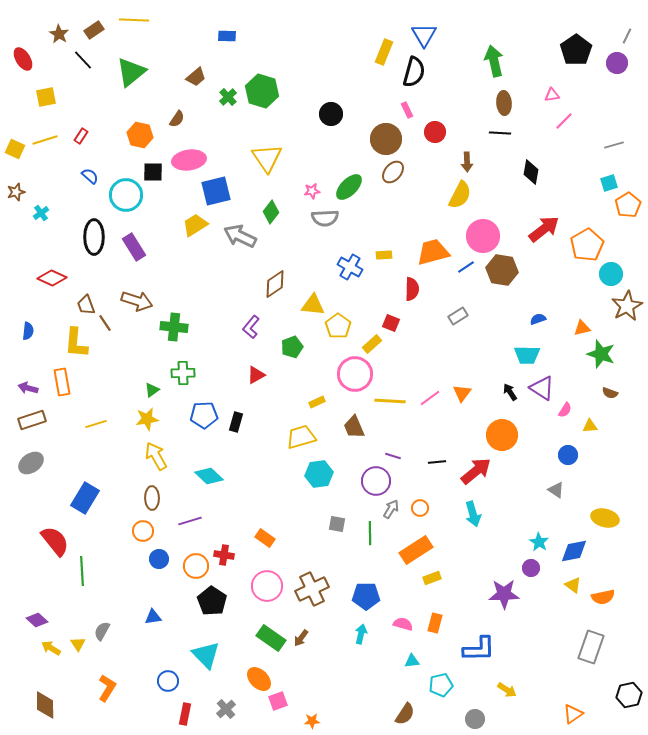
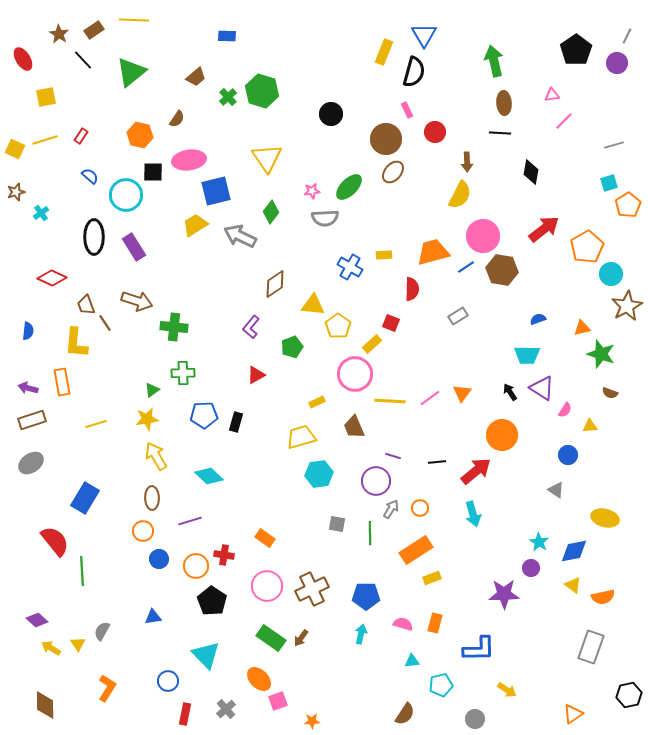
orange pentagon at (587, 245): moved 2 px down
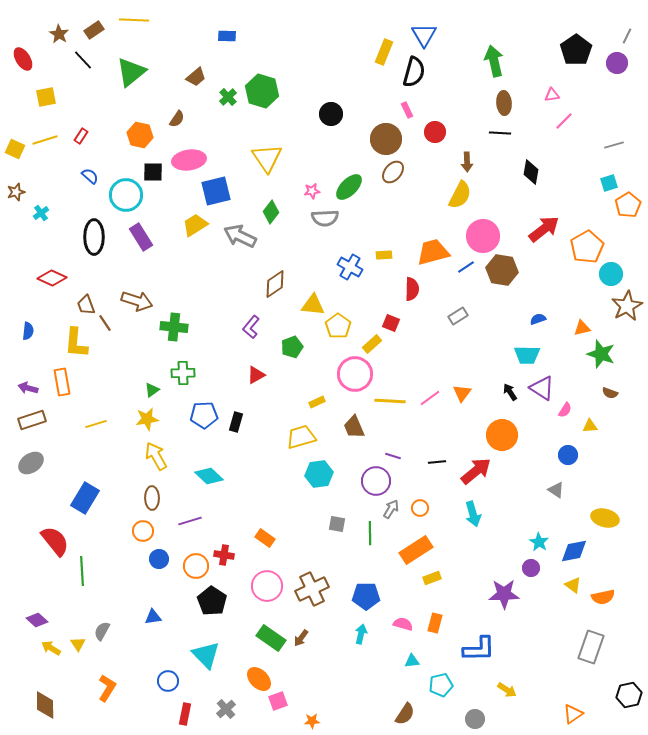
purple rectangle at (134, 247): moved 7 px right, 10 px up
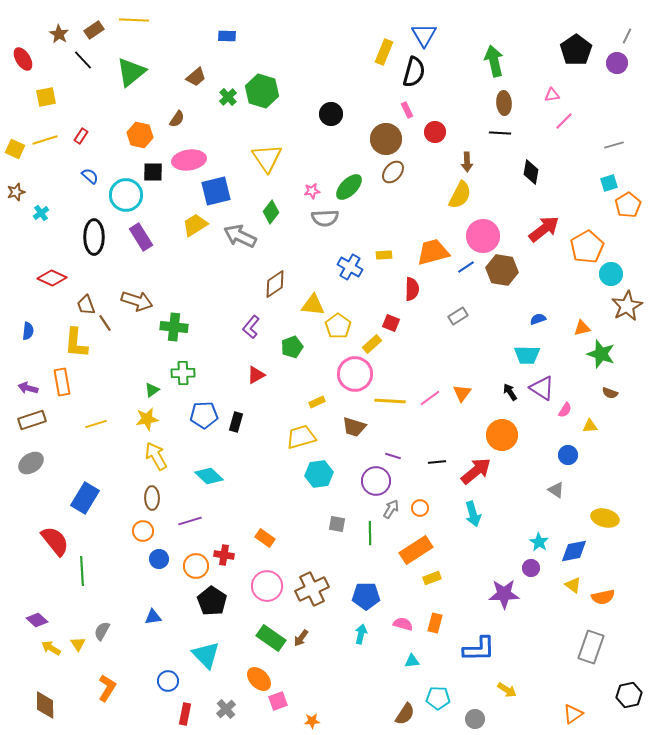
brown trapezoid at (354, 427): rotated 50 degrees counterclockwise
cyan pentagon at (441, 685): moved 3 px left, 13 px down; rotated 15 degrees clockwise
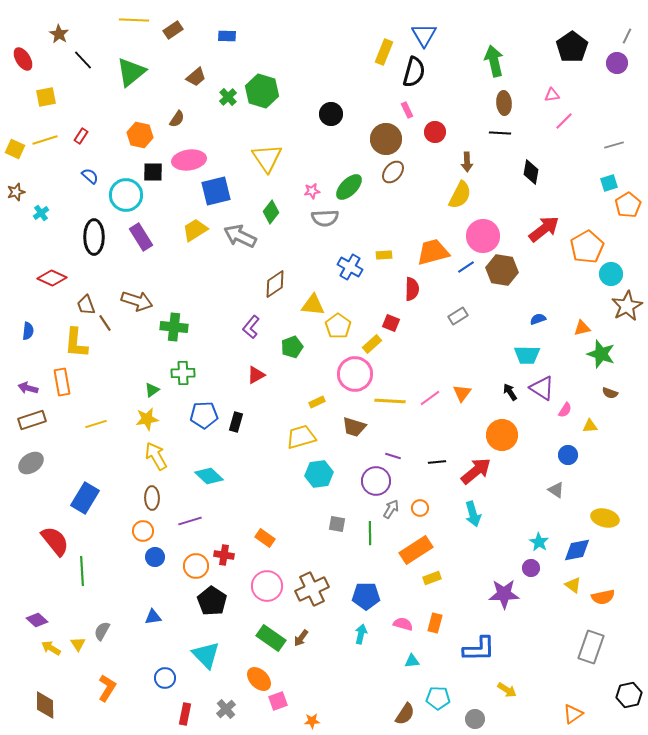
brown rectangle at (94, 30): moved 79 px right
black pentagon at (576, 50): moved 4 px left, 3 px up
yellow trapezoid at (195, 225): moved 5 px down
blue diamond at (574, 551): moved 3 px right, 1 px up
blue circle at (159, 559): moved 4 px left, 2 px up
blue circle at (168, 681): moved 3 px left, 3 px up
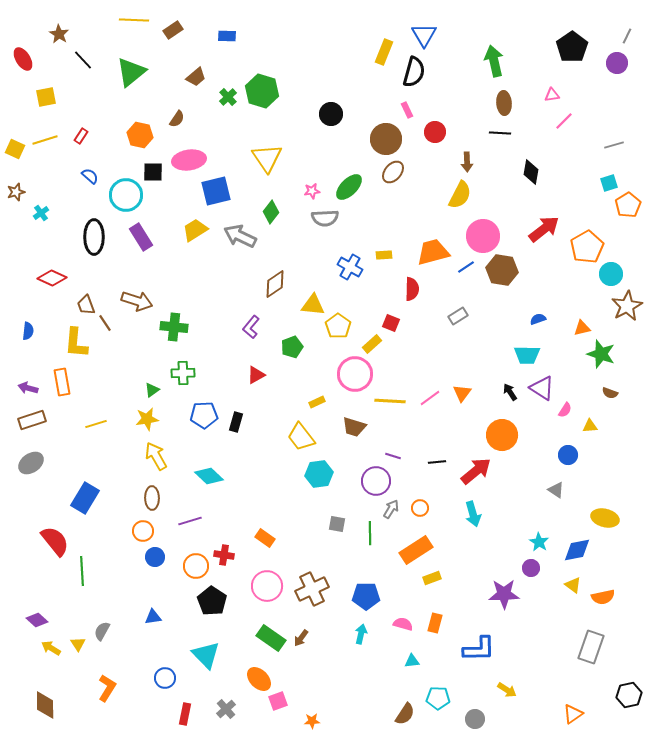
yellow trapezoid at (301, 437): rotated 112 degrees counterclockwise
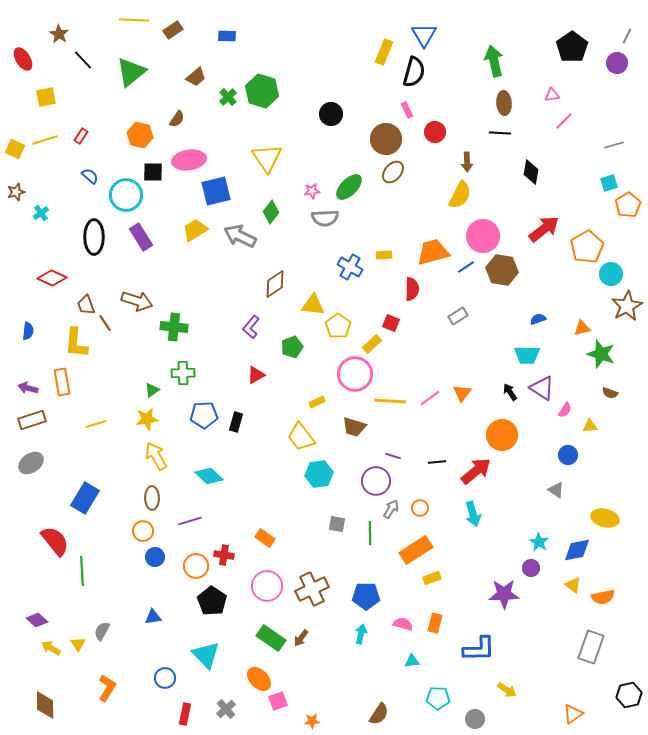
brown semicircle at (405, 714): moved 26 px left
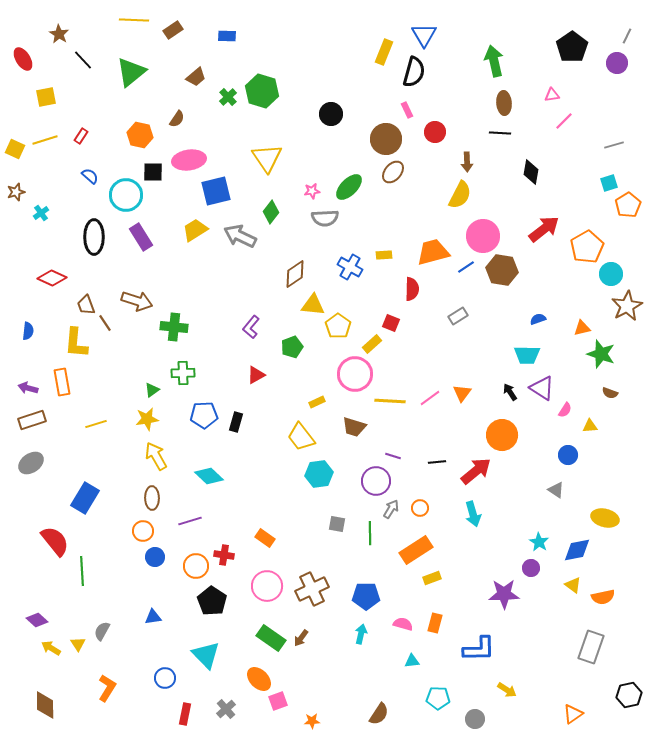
brown diamond at (275, 284): moved 20 px right, 10 px up
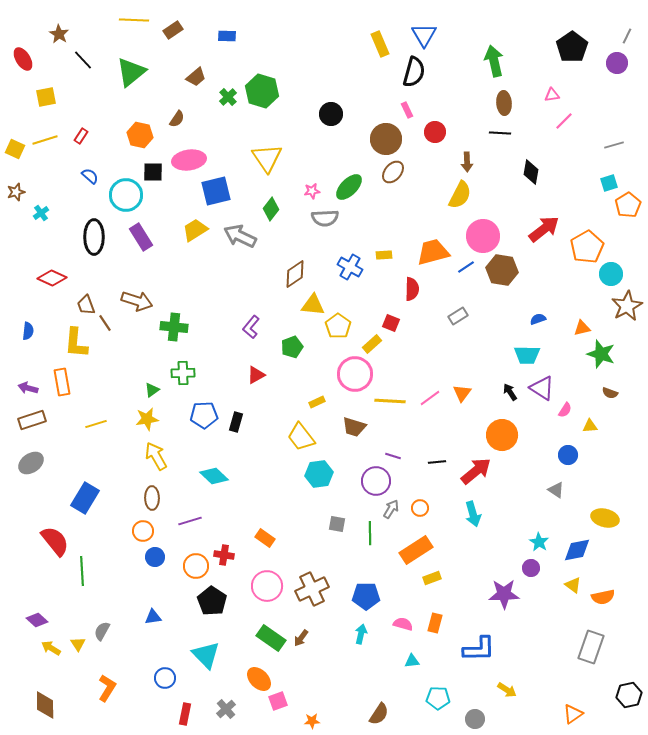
yellow rectangle at (384, 52): moved 4 px left, 8 px up; rotated 45 degrees counterclockwise
green diamond at (271, 212): moved 3 px up
cyan diamond at (209, 476): moved 5 px right
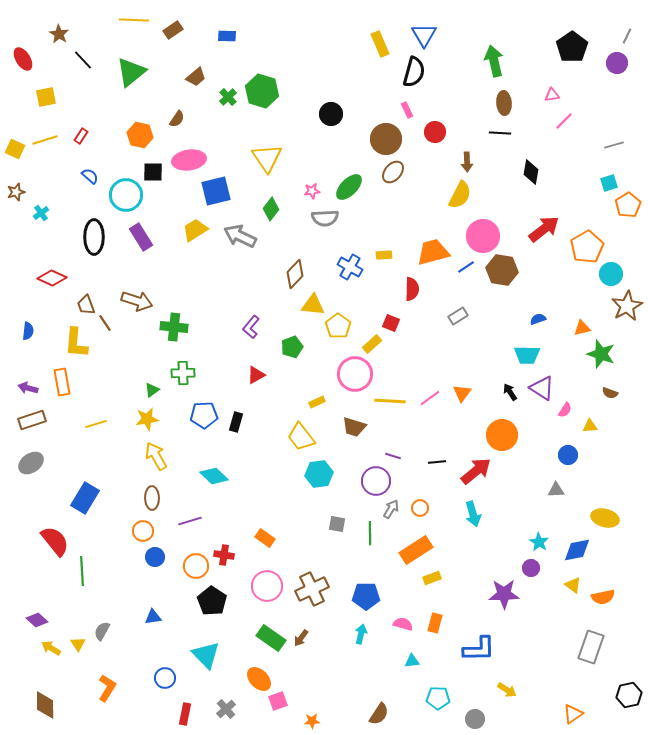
brown diamond at (295, 274): rotated 12 degrees counterclockwise
gray triangle at (556, 490): rotated 36 degrees counterclockwise
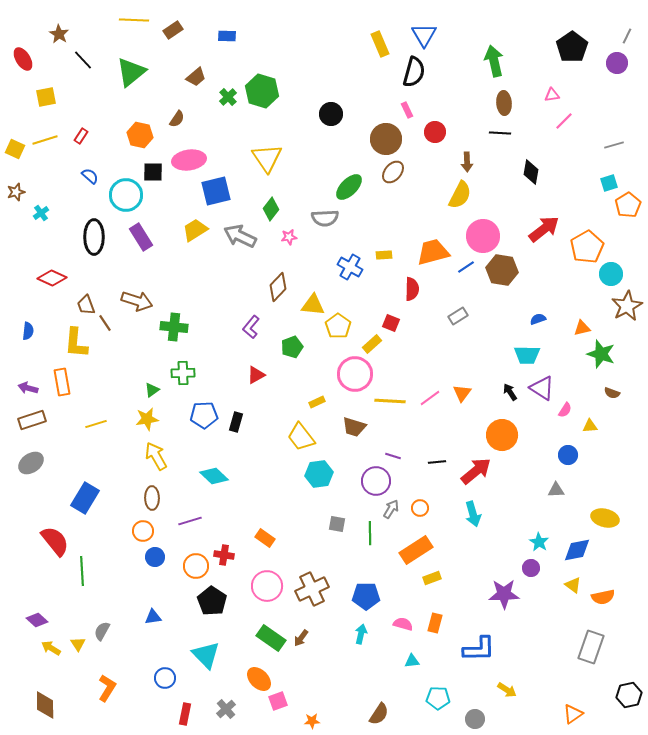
pink star at (312, 191): moved 23 px left, 46 px down
brown diamond at (295, 274): moved 17 px left, 13 px down
brown semicircle at (610, 393): moved 2 px right
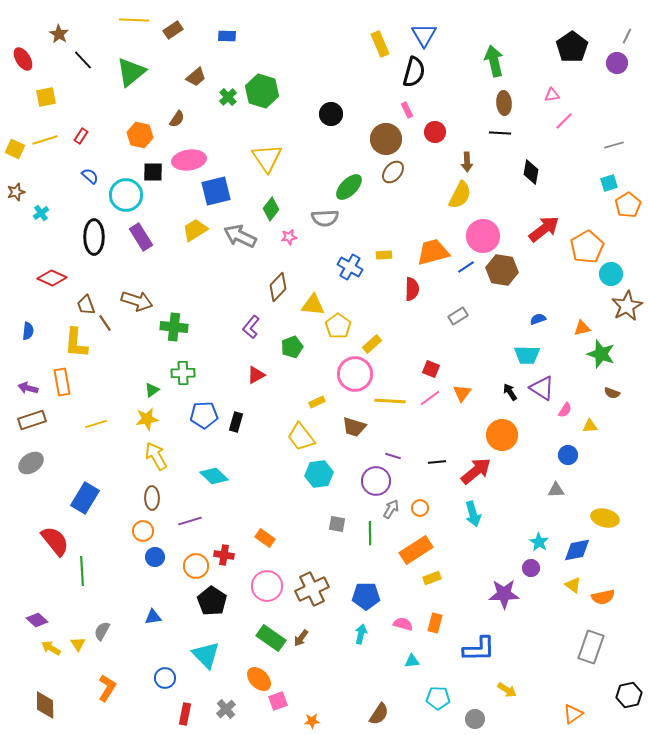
red square at (391, 323): moved 40 px right, 46 px down
